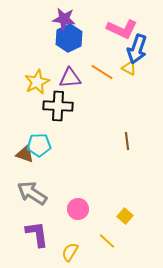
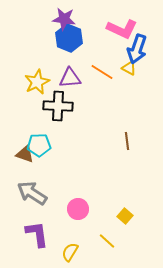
blue hexagon: rotated 12 degrees counterclockwise
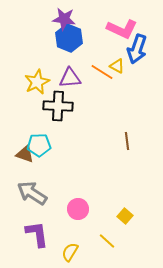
yellow triangle: moved 12 px left, 2 px up
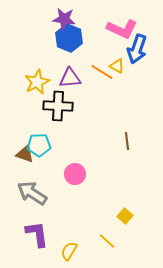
pink circle: moved 3 px left, 35 px up
yellow semicircle: moved 1 px left, 1 px up
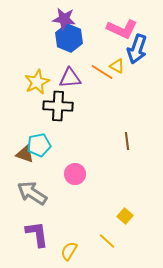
cyan pentagon: rotated 10 degrees counterclockwise
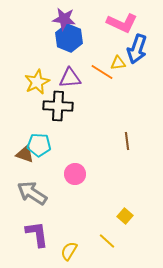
pink L-shape: moved 6 px up
yellow triangle: moved 1 px right, 3 px up; rotated 35 degrees counterclockwise
cyan pentagon: rotated 15 degrees clockwise
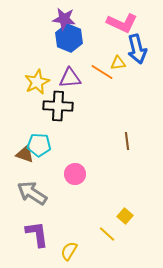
blue arrow: rotated 32 degrees counterclockwise
yellow line: moved 7 px up
